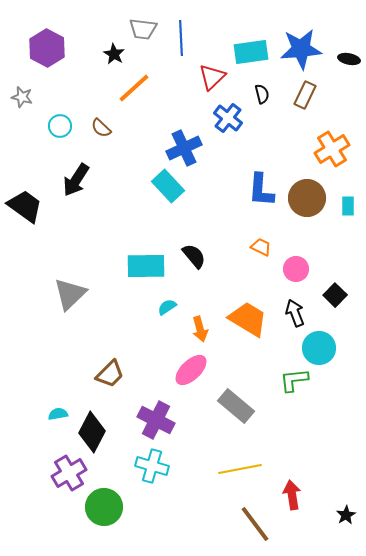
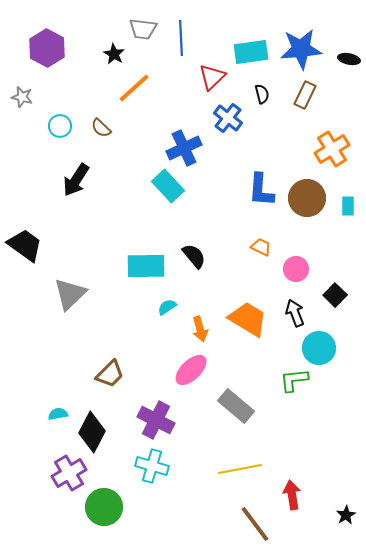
black trapezoid at (25, 206): moved 39 px down
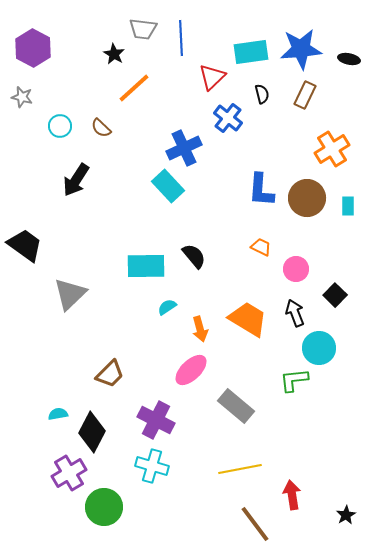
purple hexagon at (47, 48): moved 14 px left
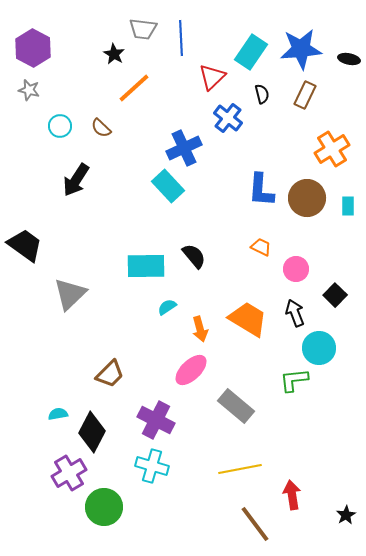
cyan rectangle at (251, 52): rotated 48 degrees counterclockwise
gray star at (22, 97): moved 7 px right, 7 px up
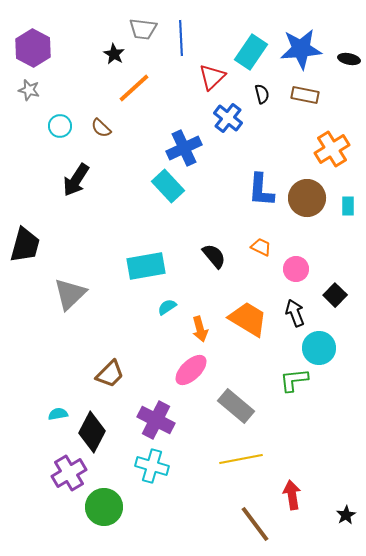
brown rectangle at (305, 95): rotated 76 degrees clockwise
black trapezoid at (25, 245): rotated 69 degrees clockwise
black semicircle at (194, 256): moved 20 px right
cyan rectangle at (146, 266): rotated 9 degrees counterclockwise
yellow line at (240, 469): moved 1 px right, 10 px up
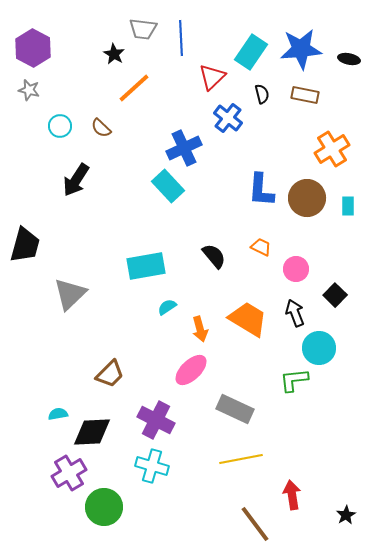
gray rectangle at (236, 406): moved 1 px left, 3 px down; rotated 15 degrees counterclockwise
black diamond at (92, 432): rotated 60 degrees clockwise
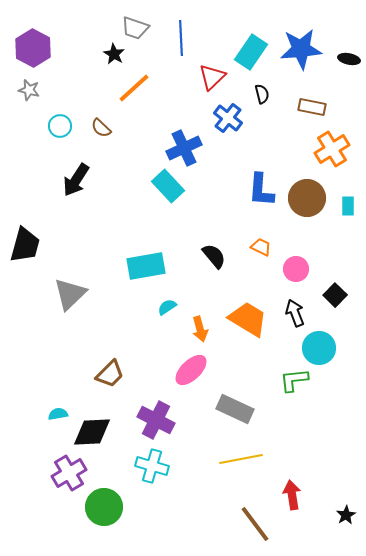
gray trapezoid at (143, 29): moved 8 px left, 1 px up; rotated 12 degrees clockwise
brown rectangle at (305, 95): moved 7 px right, 12 px down
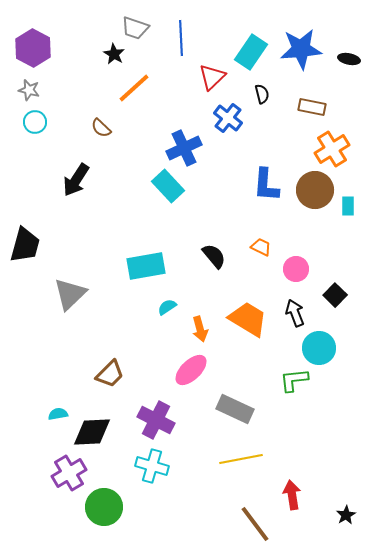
cyan circle at (60, 126): moved 25 px left, 4 px up
blue L-shape at (261, 190): moved 5 px right, 5 px up
brown circle at (307, 198): moved 8 px right, 8 px up
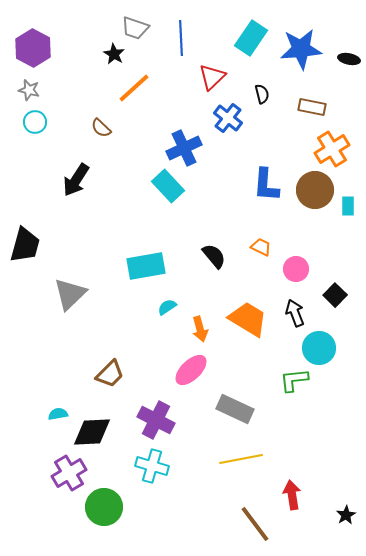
cyan rectangle at (251, 52): moved 14 px up
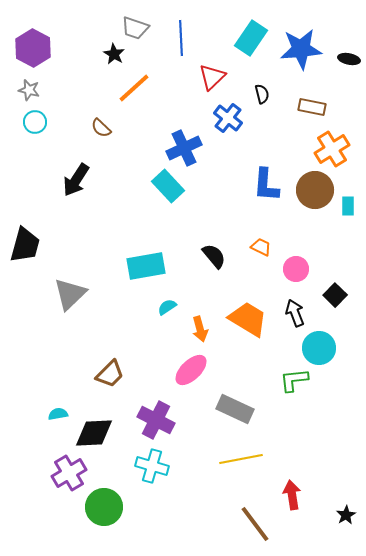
black diamond at (92, 432): moved 2 px right, 1 px down
